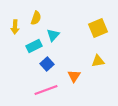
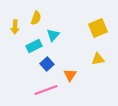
yellow triangle: moved 2 px up
orange triangle: moved 4 px left, 1 px up
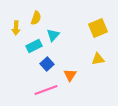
yellow arrow: moved 1 px right, 1 px down
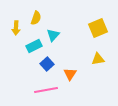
orange triangle: moved 1 px up
pink line: rotated 10 degrees clockwise
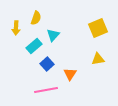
cyan rectangle: rotated 14 degrees counterclockwise
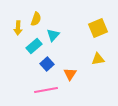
yellow semicircle: moved 1 px down
yellow arrow: moved 2 px right
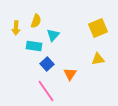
yellow semicircle: moved 2 px down
yellow arrow: moved 2 px left
cyan rectangle: rotated 49 degrees clockwise
pink line: moved 1 px down; rotated 65 degrees clockwise
